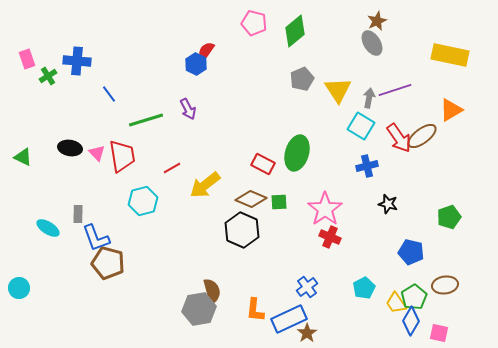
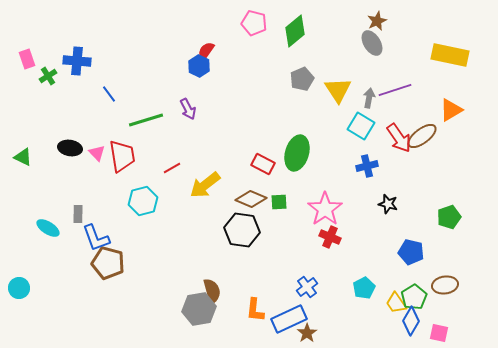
blue hexagon at (196, 64): moved 3 px right, 2 px down
black hexagon at (242, 230): rotated 16 degrees counterclockwise
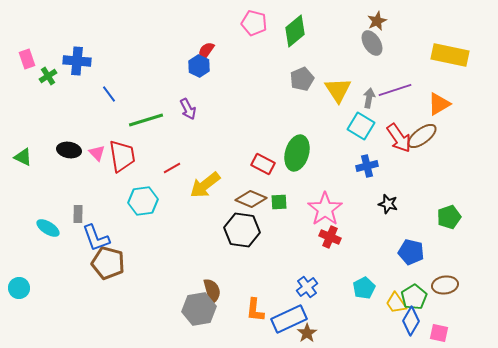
orange triangle at (451, 110): moved 12 px left, 6 px up
black ellipse at (70, 148): moved 1 px left, 2 px down
cyan hexagon at (143, 201): rotated 8 degrees clockwise
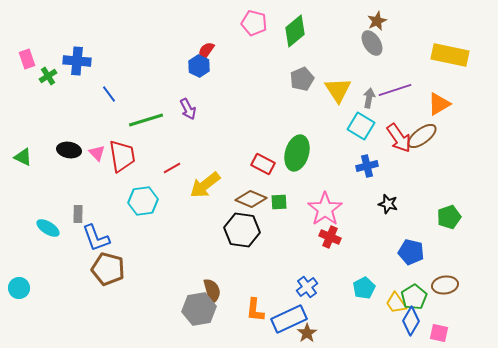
brown pentagon at (108, 263): moved 6 px down
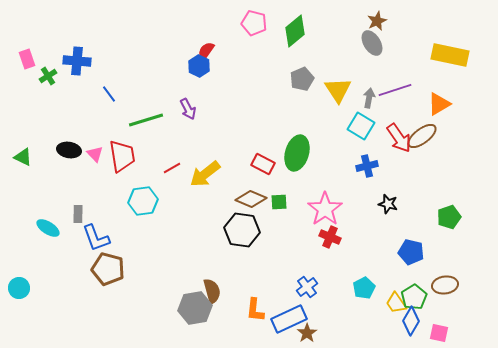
pink triangle at (97, 153): moved 2 px left, 1 px down
yellow arrow at (205, 185): moved 11 px up
gray hexagon at (199, 309): moved 4 px left, 1 px up
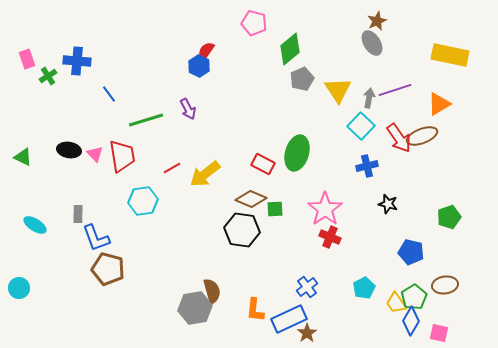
green diamond at (295, 31): moved 5 px left, 18 px down
cyan square at (361, 126): rotated 12 degrees clockwise
brown ellipse at (422, 136): rotated 16 degrees clockwise
green square at (279, 202): moved 4 px left, 7 px down
cyan ellipse at (48, 228): moved 13 px left, 3 px up
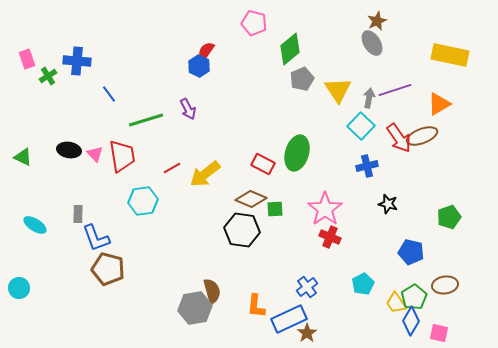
cyan pentagon at (364, 288): moved 1 px left, 4 px up
orange L-shape at (255, 310): moved 1 px right, 4 px up
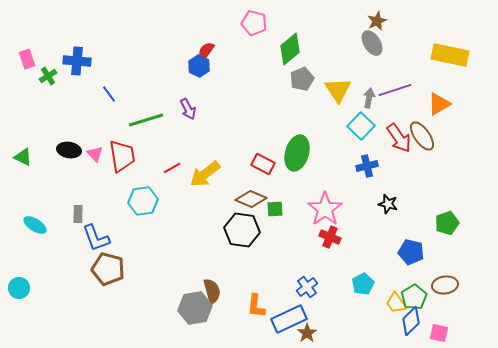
brown ellipse at (422, 136): rotated 76 degrees clockwise
green pentagon at (449, 217): moved 2 px left, 6 px down
blue diamond at (411, 321): rotated 16 degrees clockwise
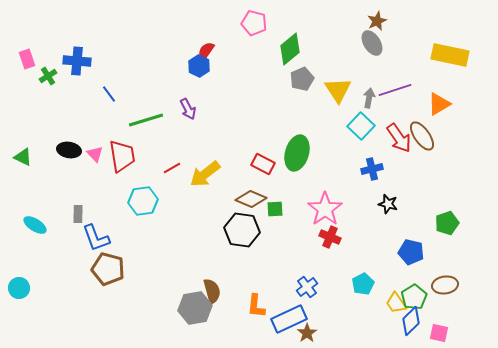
blue cross at (367, 166): moved 5 px right, 3 px down
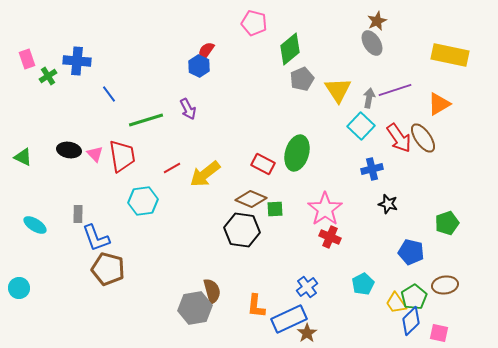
brown ellipse at (422, 136): moved 1 px right, 2 px down
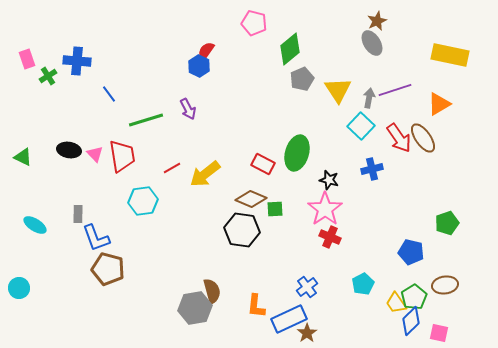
black star at (388, 204): moved 59 px left, 24 px up
